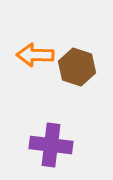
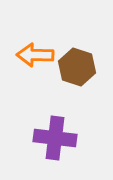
purple cross: moved 4 px right, 7 px up
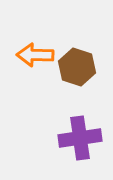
purple cross: moved 25 px right; rotated 15 degrees counterclockwise
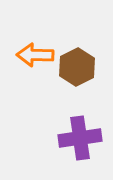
brown hexagon: rotated 15 degrees clockwise
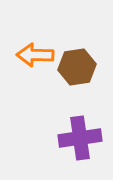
brown hexagon: rotated 18 degrees clockwise
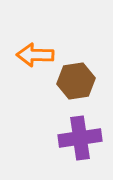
brown hexagon: moved 1 px left, 14 px down
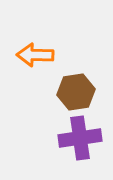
brown hexagon: moved 11 px down
